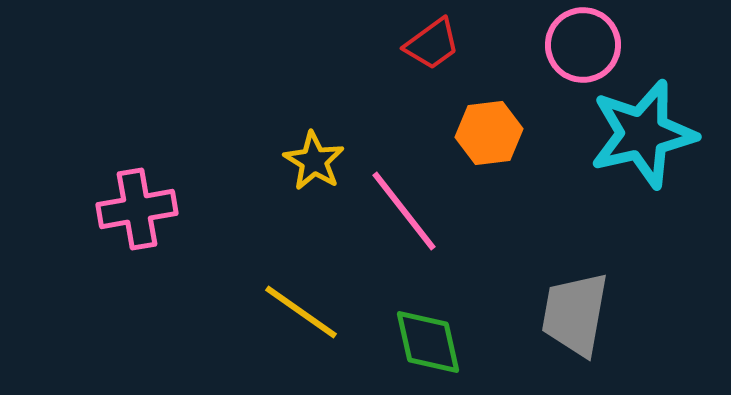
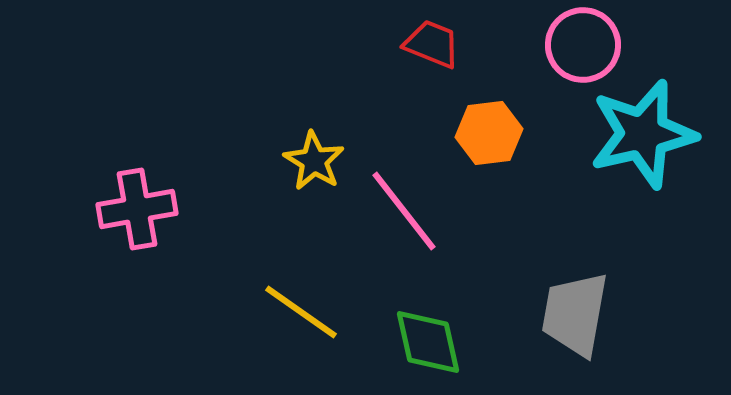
red trapezoid: rotated 122 degrees counterclockwise
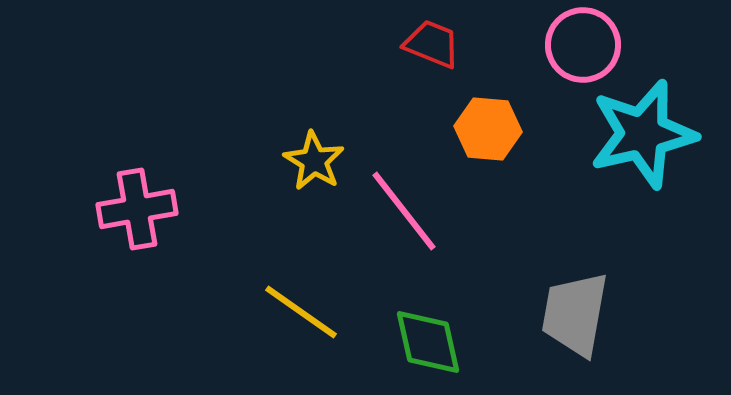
orange hexagon: moved 1 px left, 4 px up; rotated 12 degrees clockwise
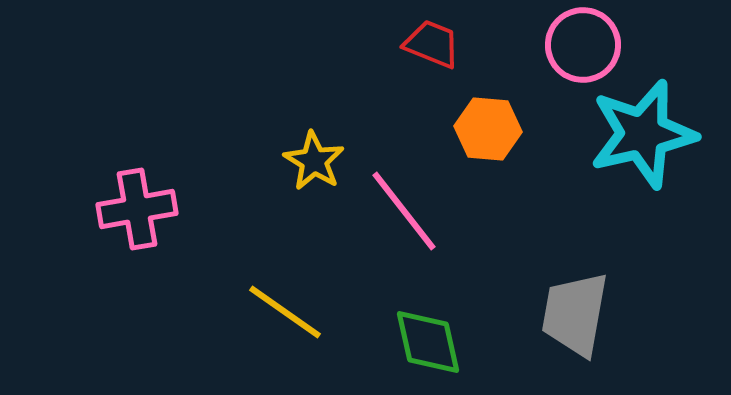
yellow line: moved 16 px left
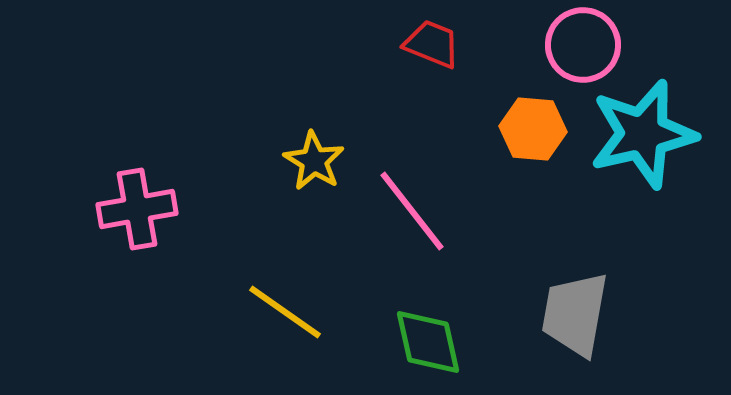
orange hexagon: moved 45 px right
pink line: moved 8 px right
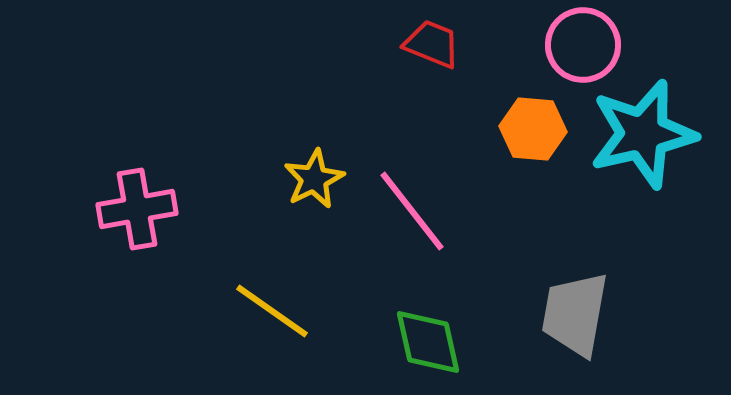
yellow star: moved 18 px down; rotated 14 degrees clockwise
yellow line: moved 13 px left, 1 px up
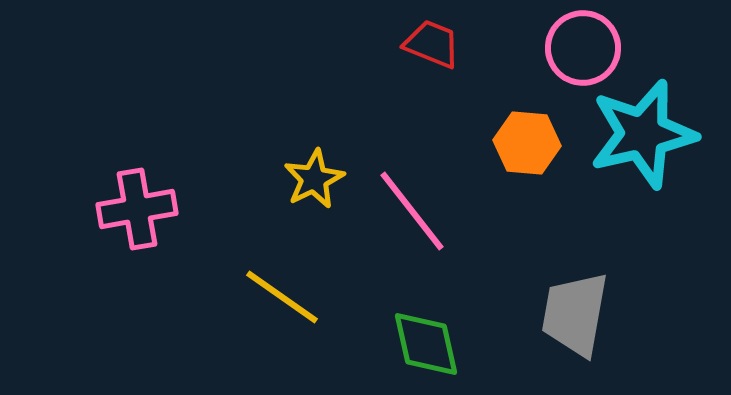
pink circle: moved 3 px down
orange hexagon: moved 6 px left, 14 px down
yellow line: moved 10 px right, 14 px up
green diamond: moved 2 px left, 2 px down
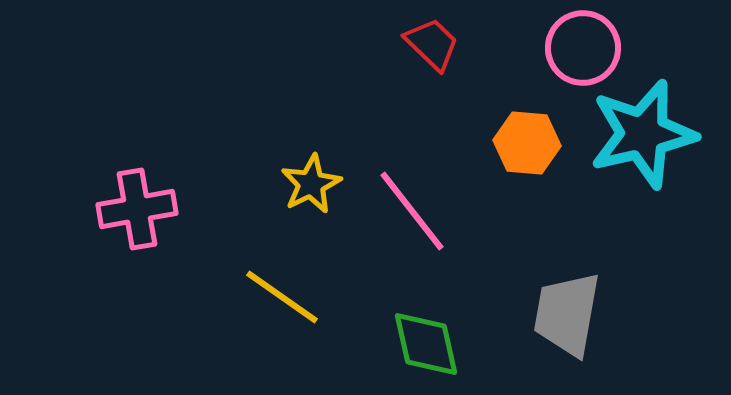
red trapezoid: rotated 22 degrees clockwise
yellow star: moved 3 px left, 5 px down
gray trapezoid: moved 8 px left
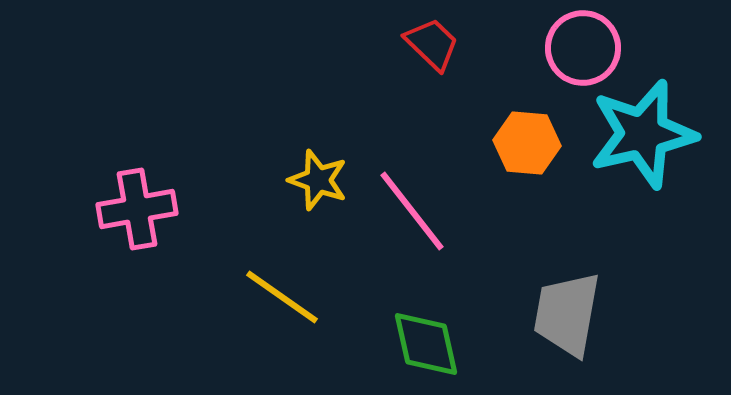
yellow star: moved 7 px right, 4 px up; rotated 26 degrees counterclockwise
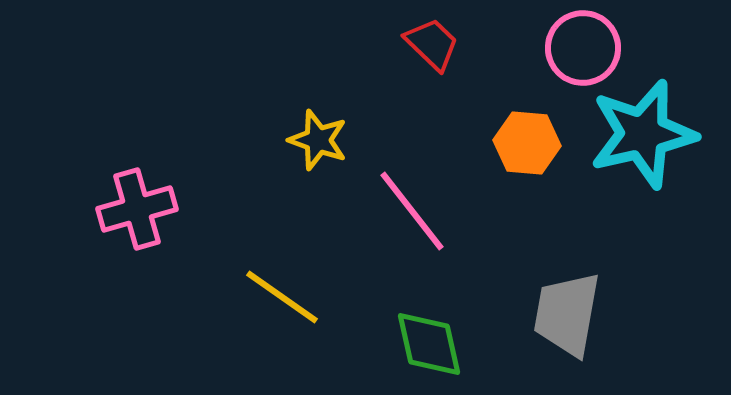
yellow star: moved 40 px up
pink cross: rotated 6 degrees counterclockwise
green diamond: moved 3 px right
